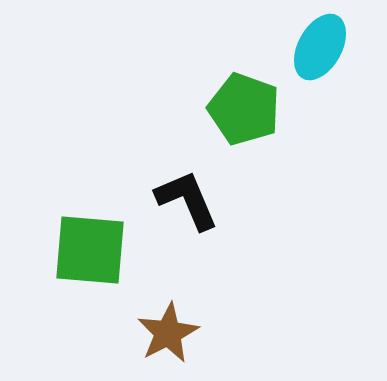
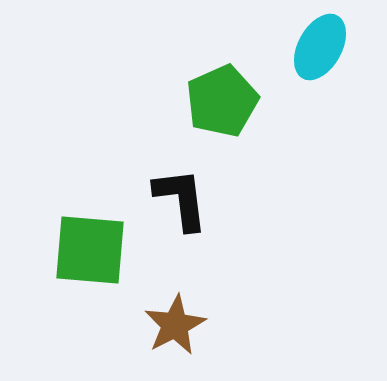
green pentagon: moved 22 px left, 8 px up; rotated 28 degrees clockwise
black L-shape: moved 6 px left, 1 px up; rotated 16 degrees clockwise
brown star: moved 7 px right, 8 px up
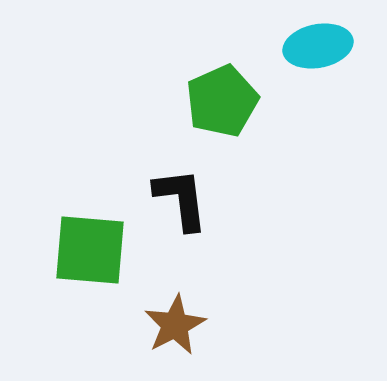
cyan ellipse: moved 2 px left, 1 px up; rotated 50 degrees clockwise
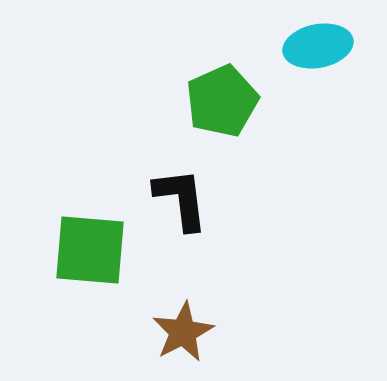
brown star: moved 8 px right, 7 px down
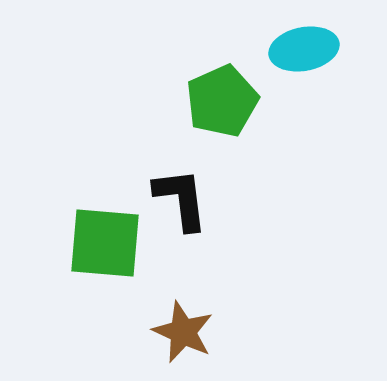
cyan ellipse: moved 14 px left, 3 px down
green square: moved 15 px right, 7 px up
brown star: rotated 20 degrees counterclockwise
